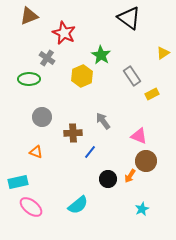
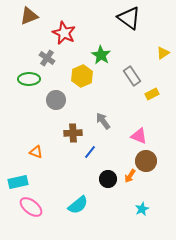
gray circle: moved 14 px right, 17 px up
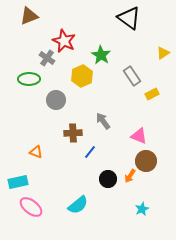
red star: moved 8 px down
